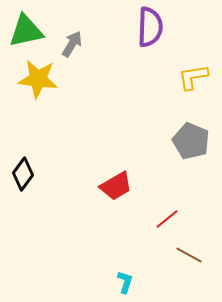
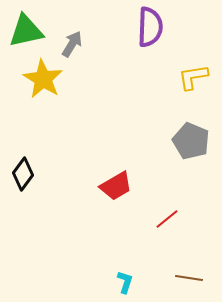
yellow star: moved 5 px right; rotated 24 degrees clockwise
brown line: moved 23 px down; rotated 20 degrees counterclockwise
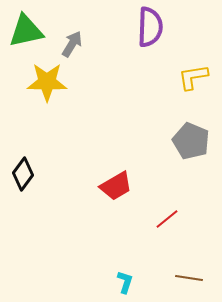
yellow star: moved 4 px right, 3 px down; rotated 30 degrees counterclockwise
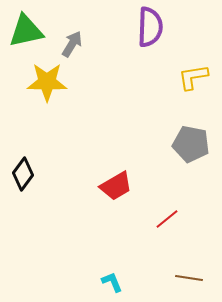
gray pentagon: moved 3 px down; rotated 12 degrees counterclockwise
cyan L-shape: moved 13 px left; rotated 40 degrees counterclockwise
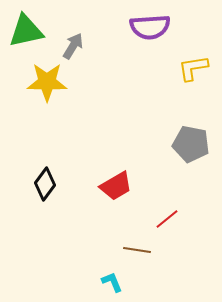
purple semicircle: rotated 84 degrees clockwise
gray arrow: moved 1 px right, 2 px down
yellow L-shape: moved 9 px up
black diamond: moved 22 px right, 10 px down
brown line: moved 52 px left, 28 px up
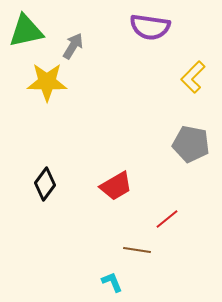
purple semicircle: rotated 12 degrees clockwise
yellow L-shape: moved 9 px down; rotated 36 degrees counterclockwise
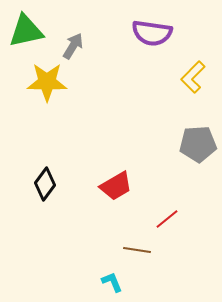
purple semicircle: moved 2 px right, 6 px down
gray pentagon: moved 7 px right; rotated 15 degrees counterclockwise
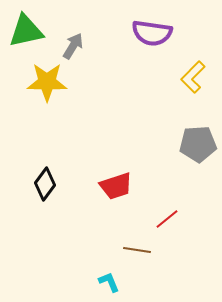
red trapezoid: rotated 12 degrees clockwise
cyan L-shape: moved 3 px left
